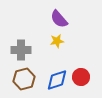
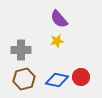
blue diamond: rotated 30 degrees clockwise
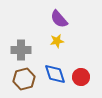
blue diamond: moved 2 px left, 6 px up; rotated 60 degrees clockwise
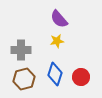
blue diamond: rotated 35 degrees clockwise
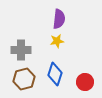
purple semicircle: rotated 132 degrees counterclockwise
red circle: moved 4 px right, 5 px down
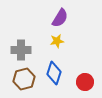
purple semicircle: moved 1 px right, 1 px up; rotated 24 degrees clockwise
blue diamond: moved 1 px left, 1 px up
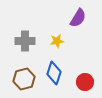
purple semicircle: moved 18 px right
gray cross: moved 4 px right, 9 px up
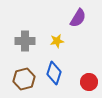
red circle: moved 4 px right
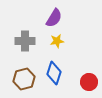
purple semicircle: moved 24 px left
